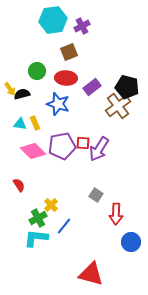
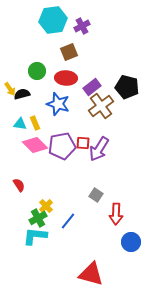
brown cross: moved 17 px left
pink diamond: moved 2 px right, 6 px up
yellow cross: moved 5 px left, 1 px down
blue line: moved 4 px right, 5 px up
cyan L-shape: moved 1 px left, 2 px up
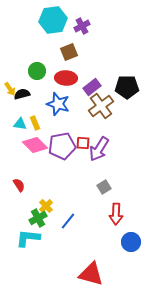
black pentagon: rotated 15 degrees counterclockwise
gray square: moved 8 px right, 8 px up; rotated 24 degrees clockwise
cyan L-shape: moved 7 px left, 2 px down
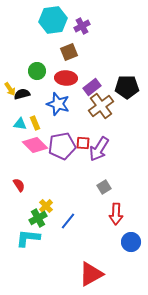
red triangle: rotated 44 degrees counterclockwise
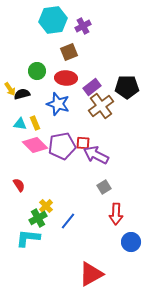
purple cross: moved 1 px right
purple arrow: moved 3 px left, 6 px down; rotated 85 degrees clockwise
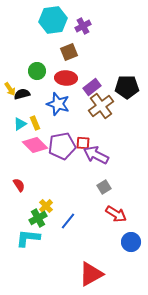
cyan triangle: rotated 40 degrees counterclockwise
red arrow: rotated 60 degrees counterclockwise
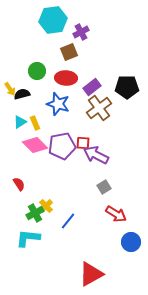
purple cross: moved 2 px left, 6 px down
brown cross: moved 2 px left, 2 px down
cyan triangle: moved 2 px up
red semicircle: moved 1 px up
green cross: moved 3 px left, 5 px up
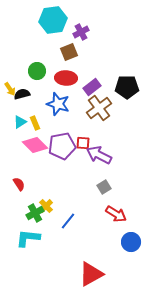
purple arrow: moved 3 px right
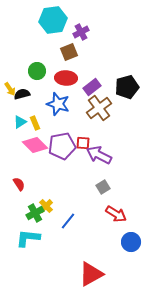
black pentagon: rotated 15 degrees counterclockwise
gray square: moved 1 px left
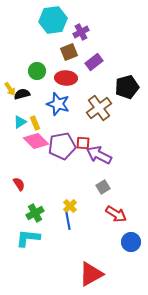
purple rectangle: moved 2 px right, 25 px up
pink diamond: moved 1 px right, 4 px up
yellow cross: moved 24 px right
blue line: rotated 48 degrees counterclockwise
